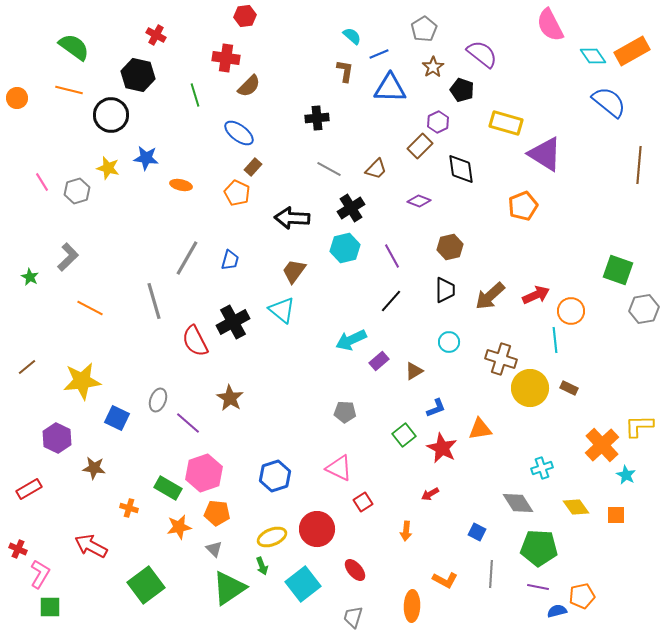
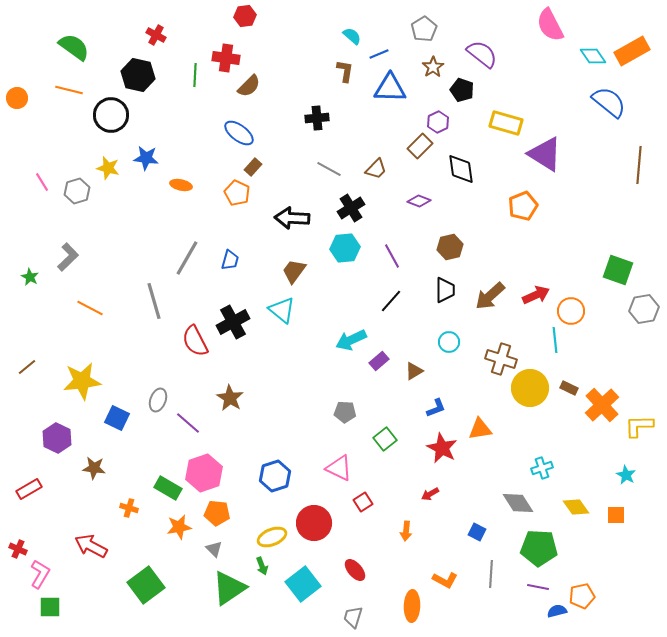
green line at (195, 95): moved 20 px up; rotated 20 degrees clockwise
cyan hexagon at (345, 248): rotated 8 degrees clockwise
green square at (404, 435): moved 19 px left, 4 px down
orange cross at (602, 445): moved 40 px up
red circle at (317, 529): moved 3 px left, 6 px up
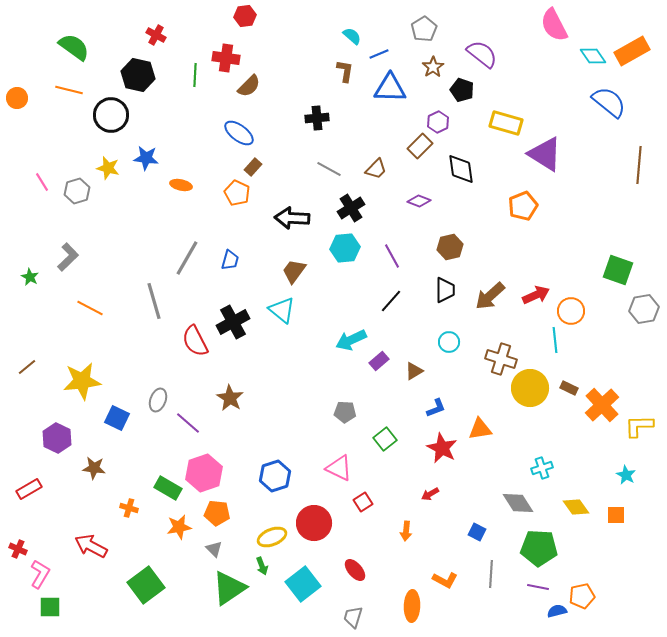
pink semicircle at (550, 25): moved 4 px right
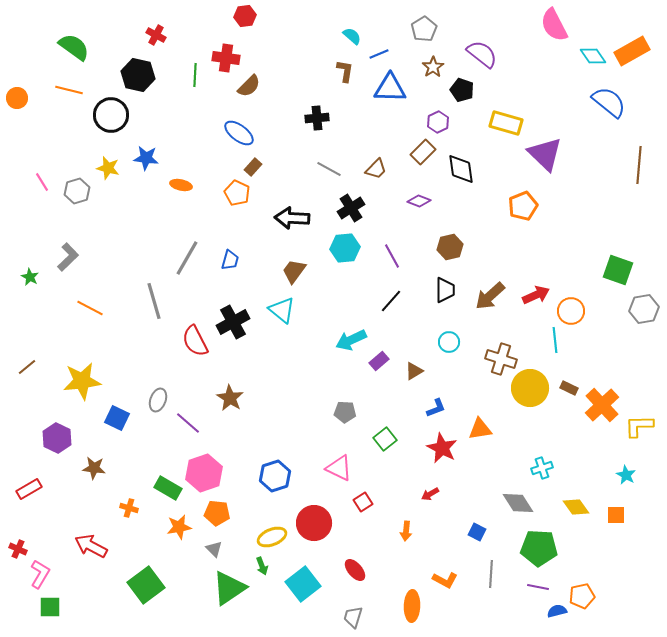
brown rectangle at (420, 146): moved 3 px right, 6 px down
purple triangle at (545, 154): rotated 12 degrees clockwise
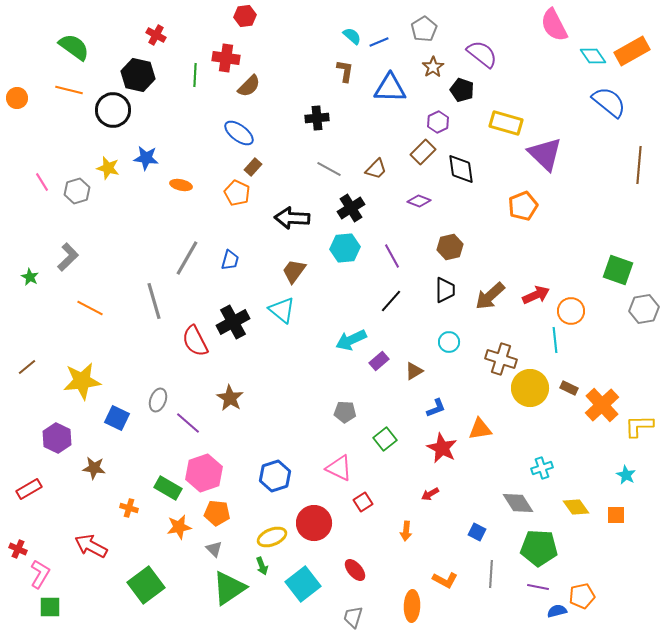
blue line at (379, 54): moved 12 px up
black circle at (111, 115): moved 2 px right, 5 px up
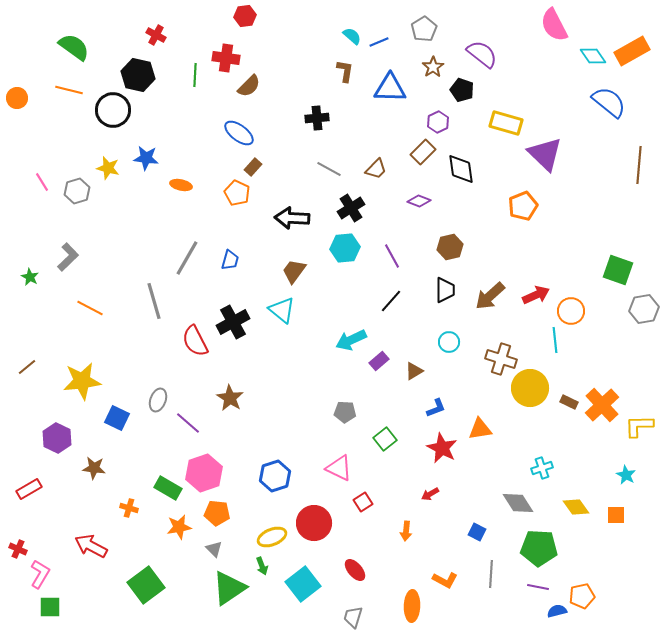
brown rectangle at (569, 388): moved 14 px down
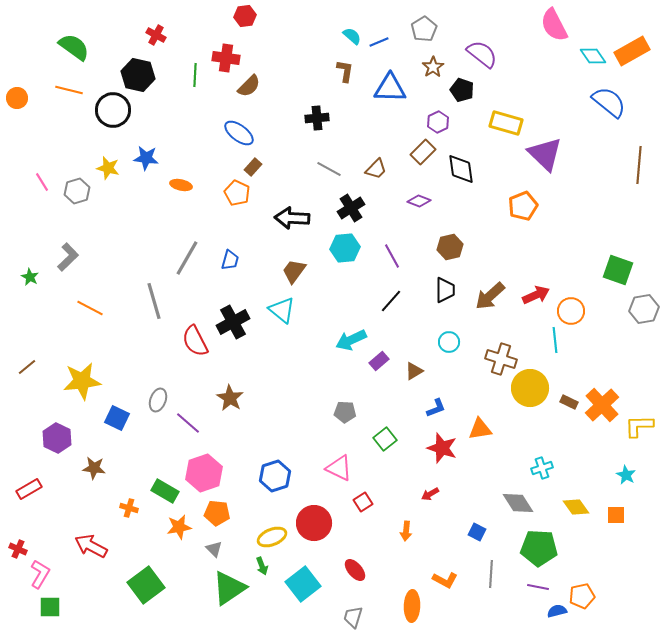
red star at (442, 448): rotated 8 degrees counterclockwise
green rectangle at (168, 488): moved 3 px left, 3 px down
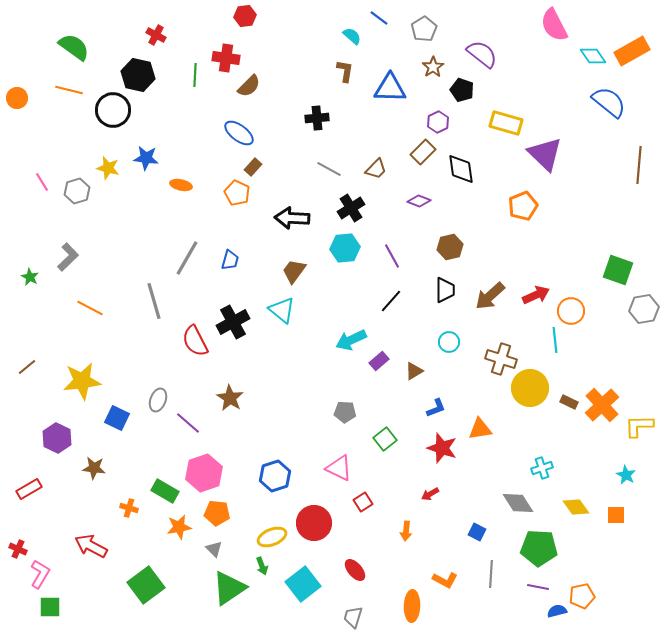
blue line at (379, 42): moved 24 px up; rotated 60 degrees clockwise
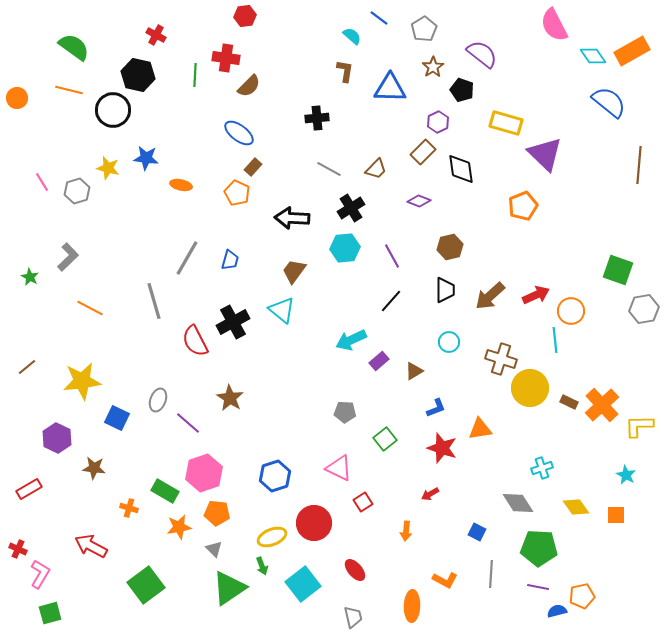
green square at (50, 607): moved 6 px down; rotated 15 degrees counterclockwise
gray trapezoid at (353, 617): rotated 150 degrees clockwise
